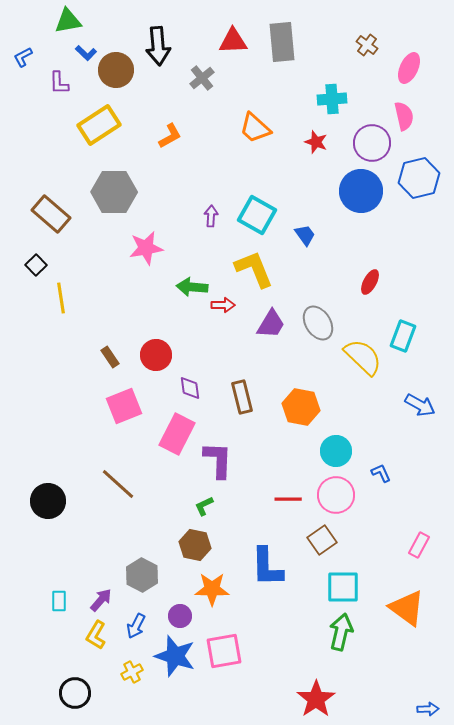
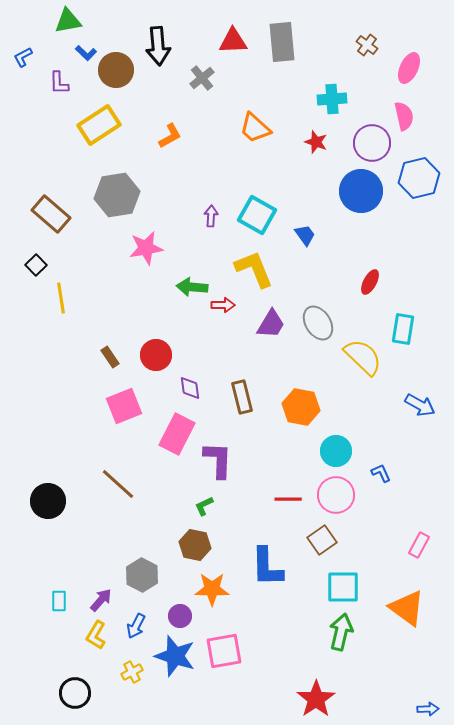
gray hexagon at (114, 192): moved 3 px right, 3 px down; rotated 9 degrees counterclockwise
cyan rectangle at (403, 336): moved 7 px up; rotated 12 degrees counterclockwise
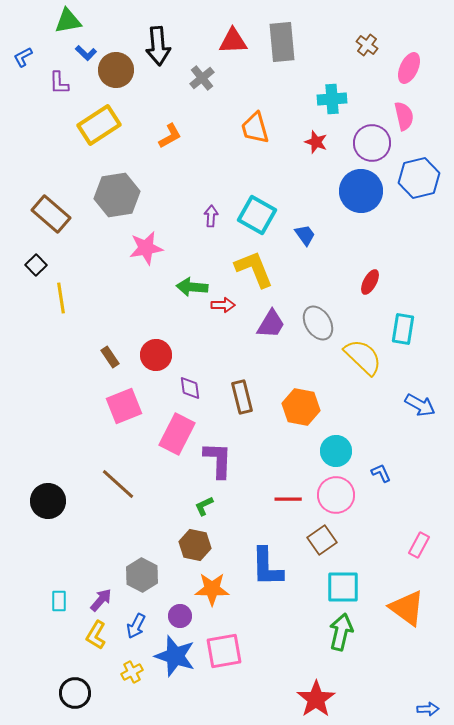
orange trapezoid at (255, 128): rotated 32 degrees clockwise
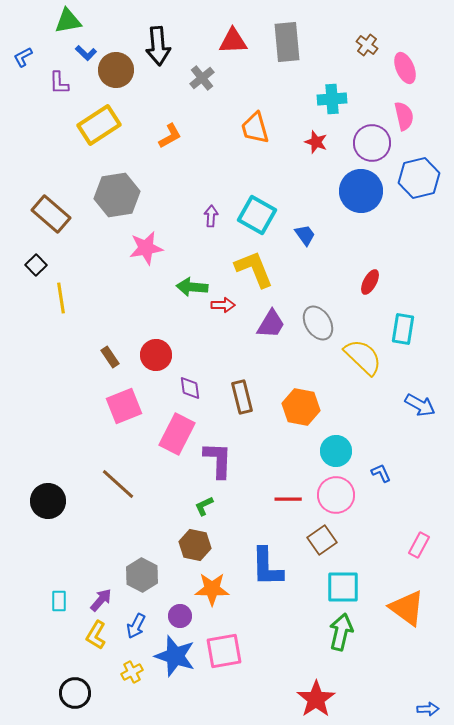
gray rectangle at (282, 42): moved 5 px right
pink ellipse at (409, 68): moved 4 px left; rotated 48 degrees counterclockwise
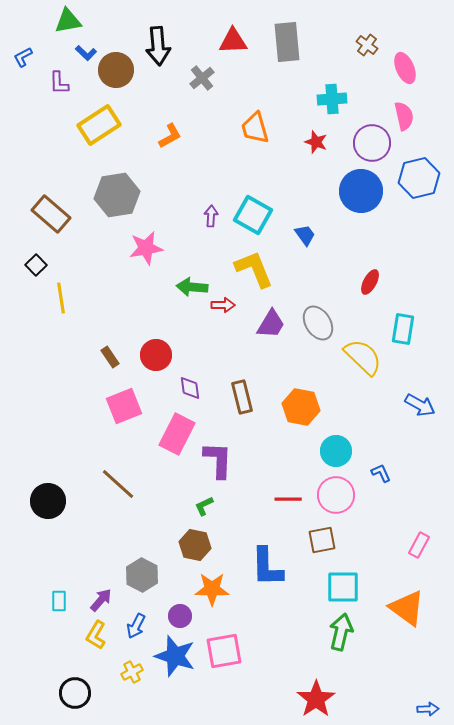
cyan square at (257, 215): moved 4 px left
brown square at (322, 540): rotated 24 degrees clockwise
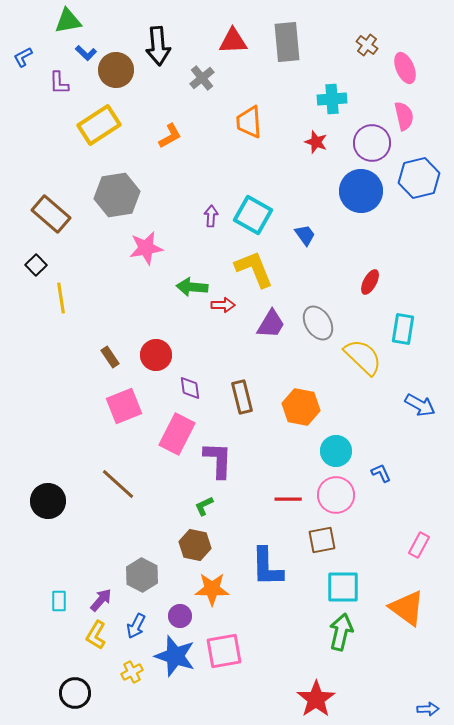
orange trapezoid at (255, 128): moved 6 px left, 6 px up; rotated 12 degrees clockwise
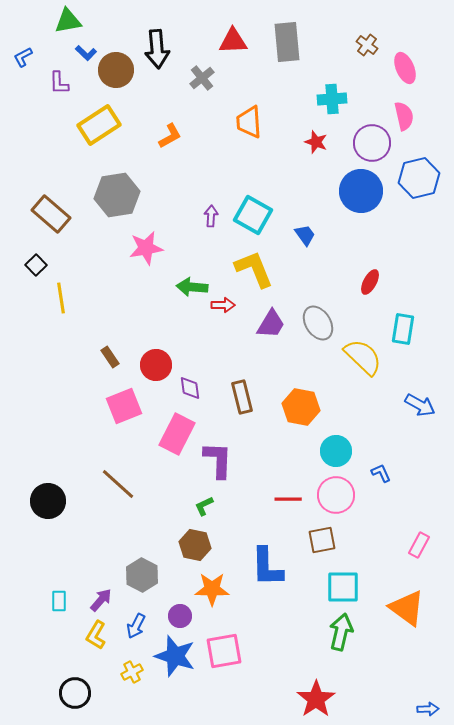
black arrow at (158, 46): moved 1 px left, 3 px down
red circle at (156, 355): moved 10 px down
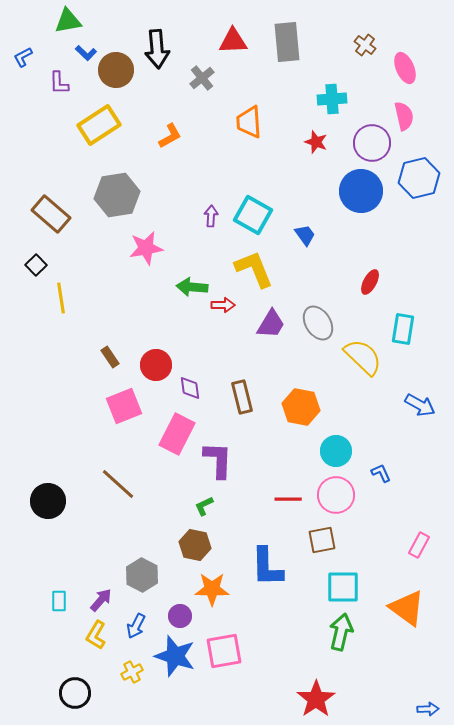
brown cross at (367, 45): moved 2 px left
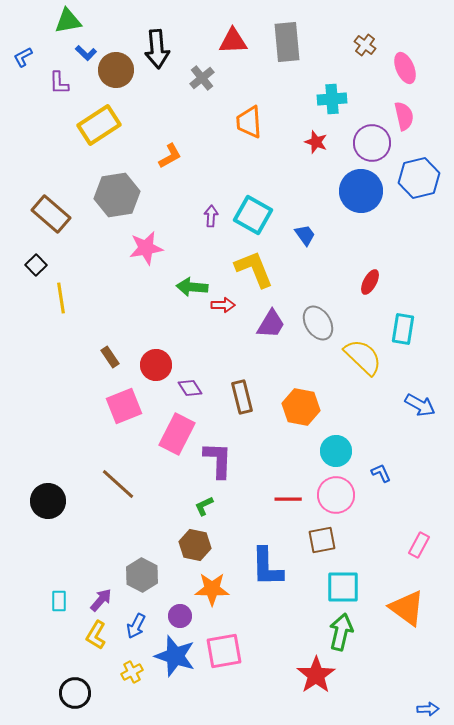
orange L-shape at (170, 136): moved 20 px down
purple diamond at (190, 388): rotated 25 degrees counterclockwise
red star at (316, 699): moved 24 px up
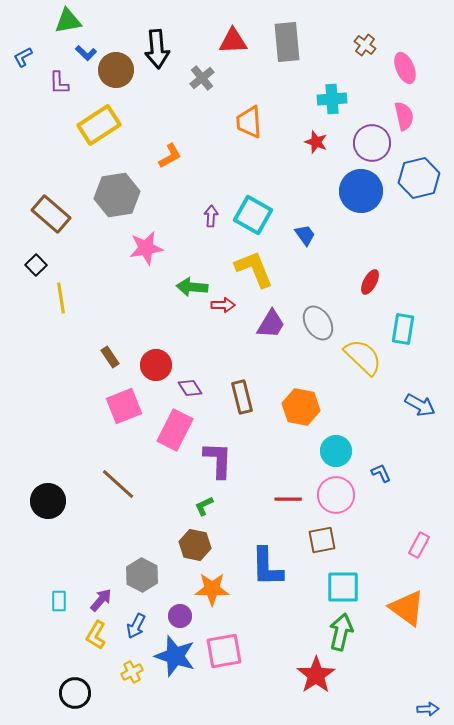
pink rectangle at (177, 434): moved 2 px left, 4 px up
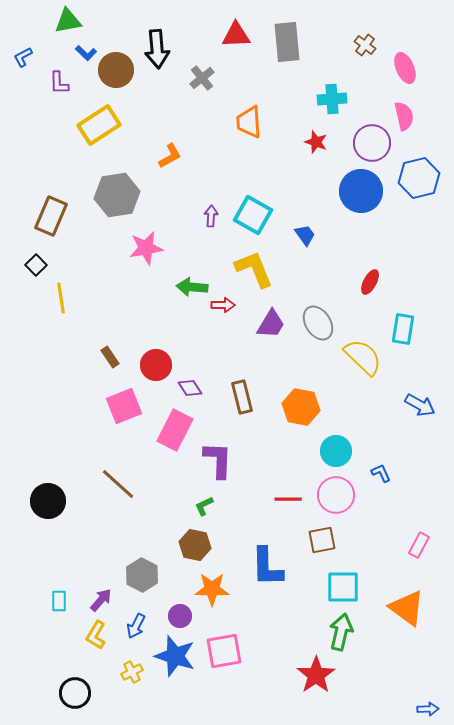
red triangle at (233, 41): moved 3 px right, 6 px up
brown rectangle at (51, 214): moved 2 px down; rotated 72 degrees clockwise
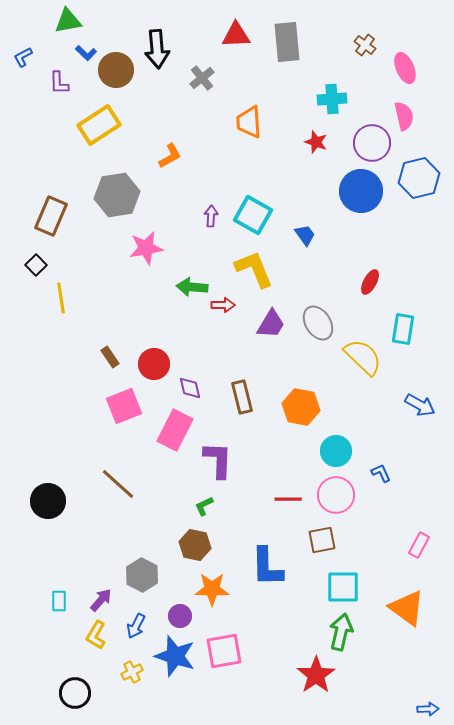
red circle at (156, 365): moved 2 px left, 1 px up
purple diamond at (190, 388): rotated 20 degrees clockwise
